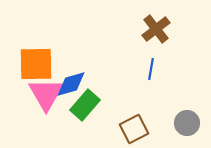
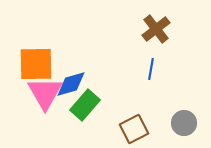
pink triangle: moved 1 px left, 1 px up
gray circle: moved 3 px left
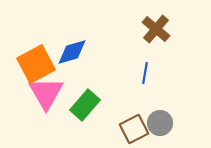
brown cross: rotated 12 degrees counterclockwise
orange square: rotated 27 degrees counterclockwise
blue line: moved 6 px left, 4 px down
blue diamond: moved 1 px right, 32 px up
pink triangle: moved 1 px right
gray circle: moved 24 px left
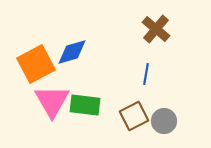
blue line: moved 1 px right, 1 px down
pink triangle: moved 6 px right, 8 px down
green rectangle: rotated 56 degrees clockwise
gray circle: moved 4 px right, 2 px up
brown square: moved 13 px up
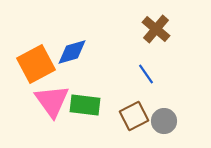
blue line: rotated 45 degrees counterclockwise
pink triangle: rotated 6 degrees counterclockwise
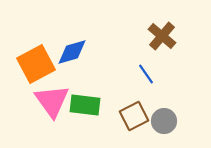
brown cross: moved 6 px right, 7 px down
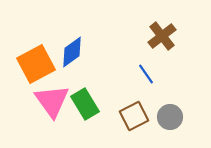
brown cross: rotated 12 degrees clockwise
blue diamond: rotated 20 degrees counterclockwise
green rectangle: moved 1 px up; rotated 52 degrees clockwise
gray circle: moved 6 px right, 4 px up
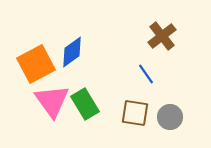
brown square: moved 1 px right, 3 px up; rotated 36 degrees clockwise
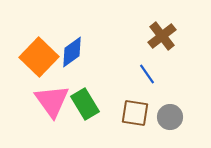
orange square: moved 3 px right, 7 px up; rotated 18 degrees counterclockwise
blue line: moved 1 px right
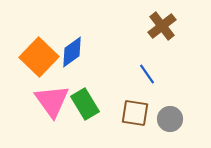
brown cross: moved 10 px up
gray circle: moved 2 px down
